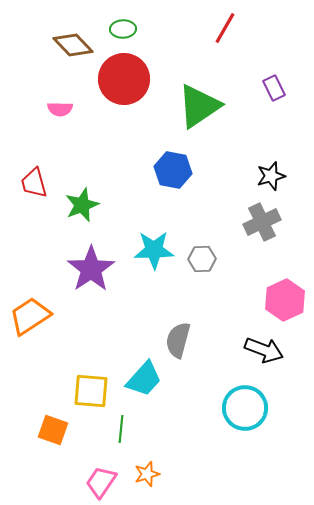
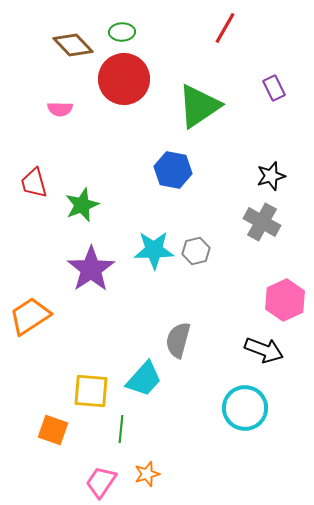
green ellipse: moved 1 px left, 3 px down
gray cross: rotated 36 degrees counterclockwise
gray hexagon: moved 6 px left, 8 px up; rotated 12 degrees counterclockwise
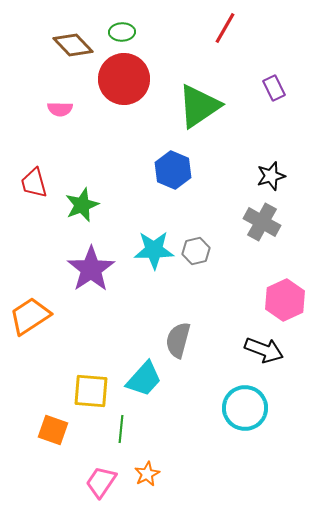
blue hexagon: rotated 12 degrees clockwise
orange star: rotated 10 degrees counterclockwise
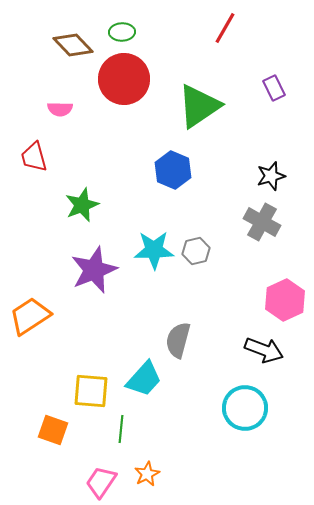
red trapezoid: moved 26 px up
purple star: moved 3 px right, 1 px down; rotated 12 degrees clockwise
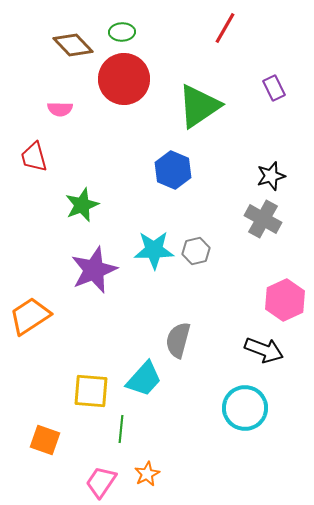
gray cross: moved 1 px right, 3 px up
orange square: moved 8 px left, 10 px down
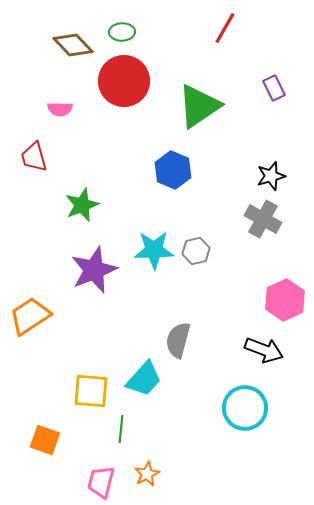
red circle: moved 2 px down
pink trapezoid: rotated 20 degrees counterclockwise
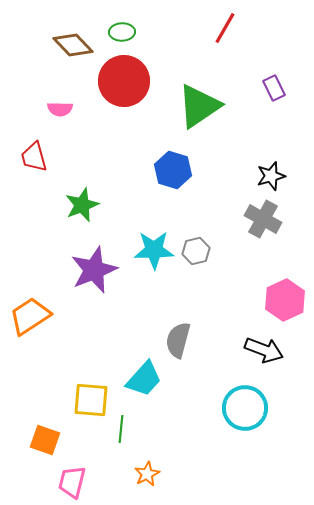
blue hexagon: rotated 6 degrees counterclockwise
yellow square: moved 9 px down
pink trapezoid: moved 29 px left
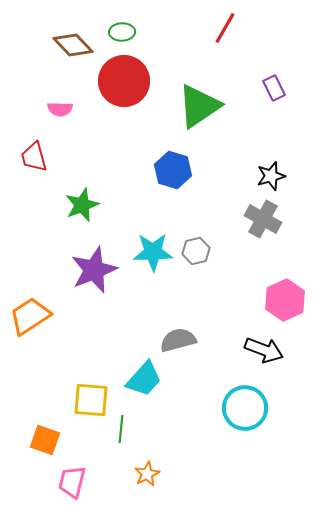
cyan star: moved 1 px left, 2 px down
gray semicircle: rotated 60 degrees clockwise
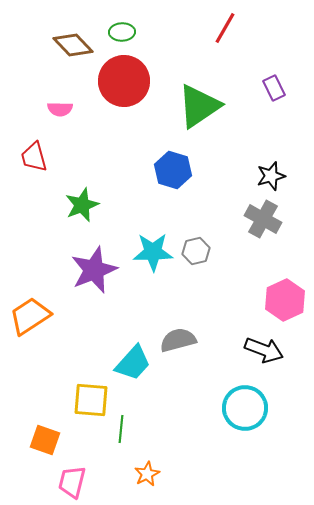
cyan trapezoid: moved 11 px left, 16 px up
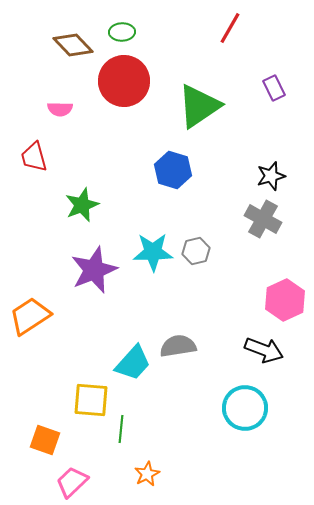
red line: moved 5 px right
gray semicircle: moved 6 px down; rotated 6 degrees clockwise
pink trapezoid: rotated 32 degrees clockwise
